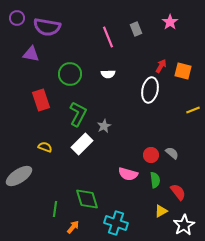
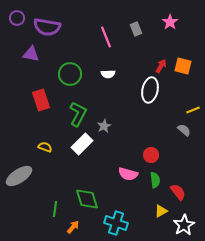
pink line: moved 2 px left
orange square: moved 5 px up
gray semicircle: moved 12 px right, 23 px up
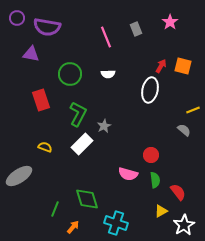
green line: rotated 14 degrees clockwise
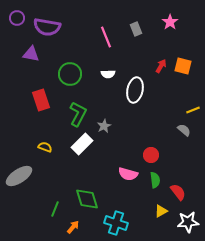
white ellipse: moved 15 px left
white star: moved 4 px right, 3 px up; rotated 25 degrees clockwise
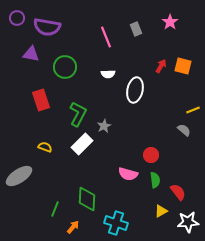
green circle: moved 5 px left, 7 px up
green diamond: rotated 20 degrees clockwise
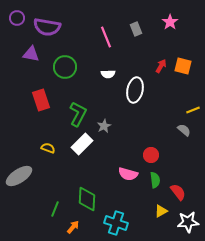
yellow semicircle: moved 3 px right, 1 px down
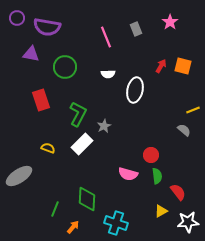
green semicircle: moved 2 px right, 4 px up
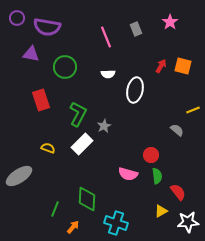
gray semicircle: moved 7 px left
